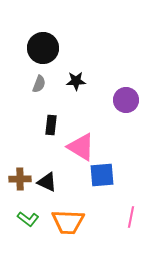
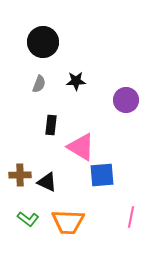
black circle: moved 6 px up
brown cross: moved 4 px up
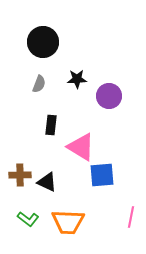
black star: moved 1 px right, 2 px up
purple circle: moved 17 px left, 4 px up
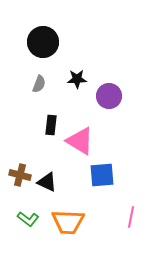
pink triangle: moved 1 px left, 6 px up
brown cross: rotated 15 degrees clockwise
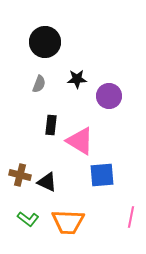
black circle: moved 2 px right
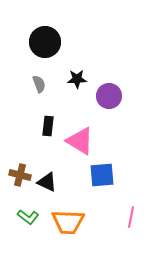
gray semicircle: rotated 42 degrees counterclockwise
black rectangle: moved 3 px left, 1 px down
green L-shape: moved 2 px up
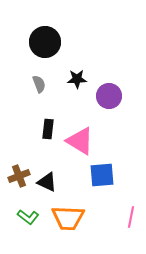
black rectangle: moved 3 px down
brown cross: moved 1 px left, 1 px down; rotated 35 degrees counterclockwise
orange trapezoid: moved 4 px up
